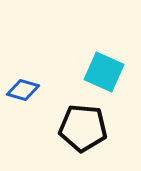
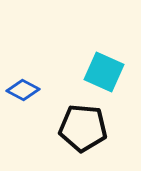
blue diamond: rotated 12 degrees clockwise
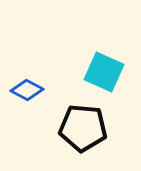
blue diamond: moved 4 px right
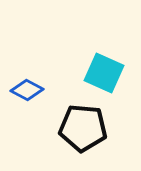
cyan square: moved 1 px down
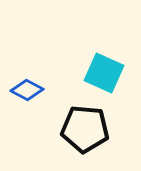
black pentagon: moved 2 px right, 1 px down
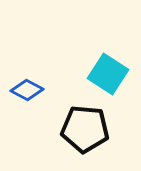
cyan square: moved 4 px right, 1 px down; rotated 9 degrees clockwise
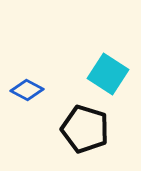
black pentagon: rotated 12 degrees clockwise
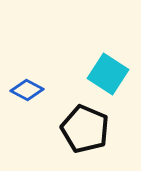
black pentagon: rotated 6 degrees clockwise
